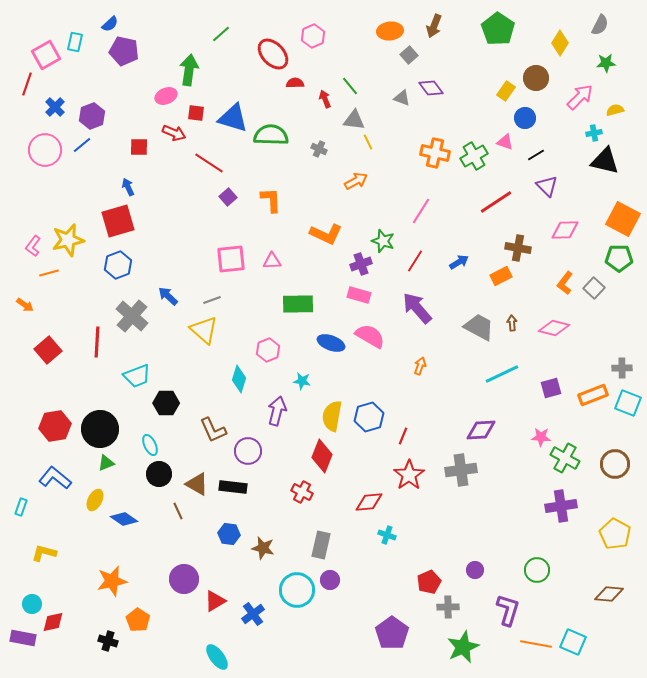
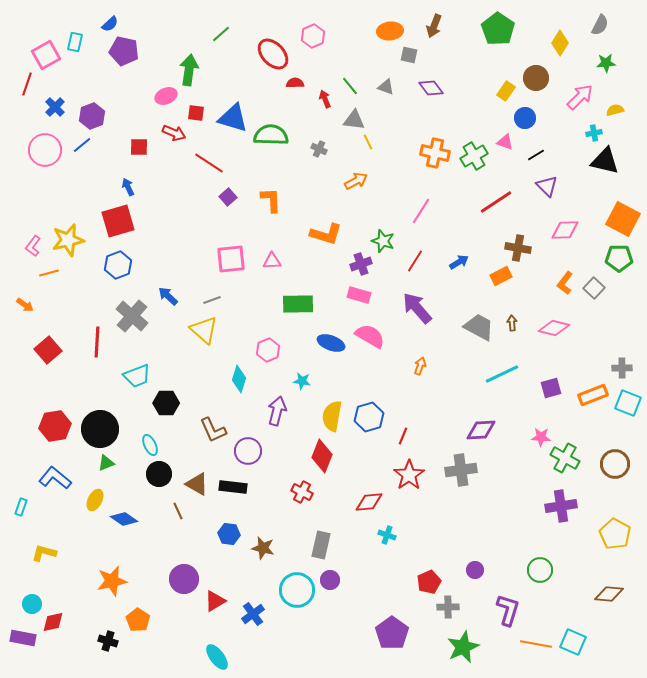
gray square at (409, 55): rotated 36 degrees counterclockwise
gray triangle at (402, 98): moved 16 px left, 11 px up
orange L-shape at (326, 234): rotated 8 degrees counterclockwise
green circle at (537, 570): moved 3 px right
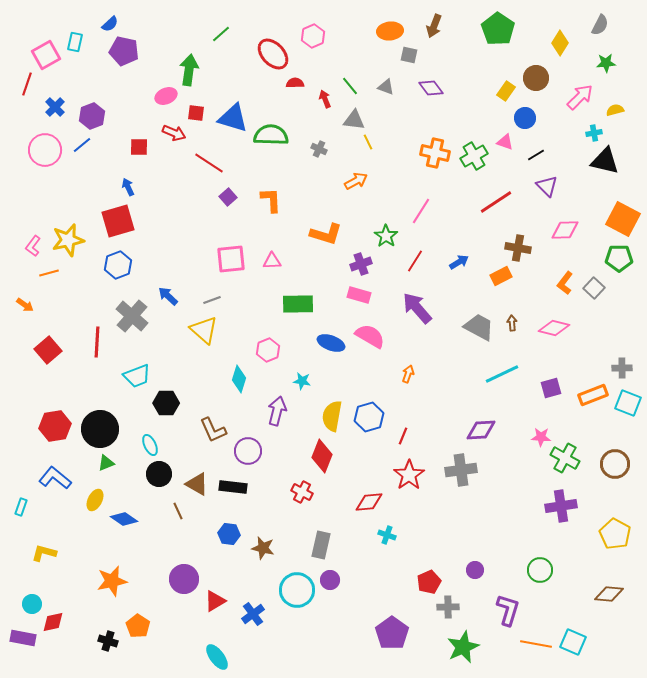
green star at (383, 241): moved 3 px right, 5 px up; rotated 15 degrees clockwise
orange arrow at (420, 366): moved 12 px left, 8 px down
orange pentagon at (138, 620): moved 6 px down
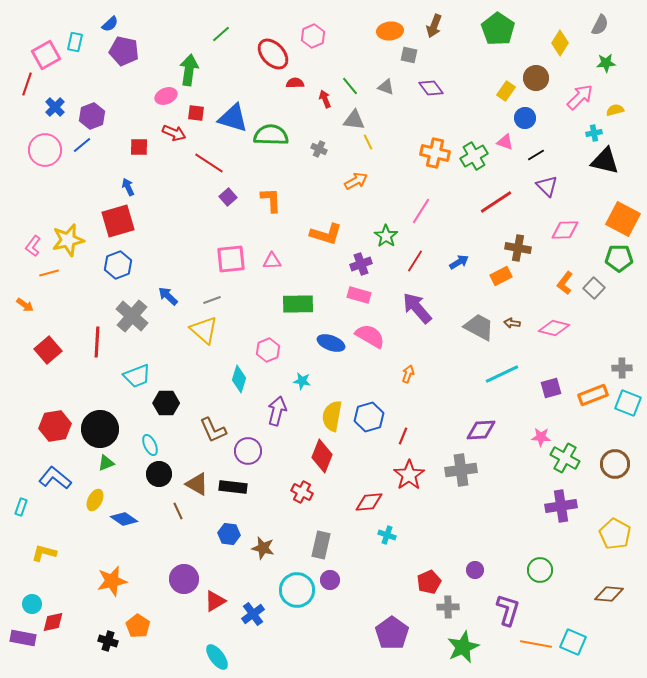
brown arrow at (512, 323): rotated 77 degrees counterclockwise
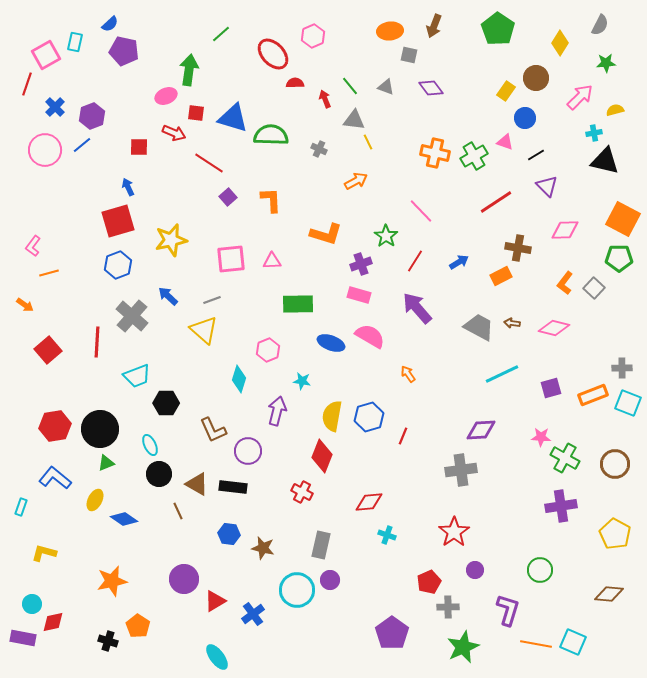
pink line at (421, 211): rotated 76 degrees counterclockwise
yellow star at (68, 240): moved 103 px right
orange arrow at (408, 374): rotated 54 degrees counterclockwise
red star at (409, 475): moved 45 px right, 57 px down
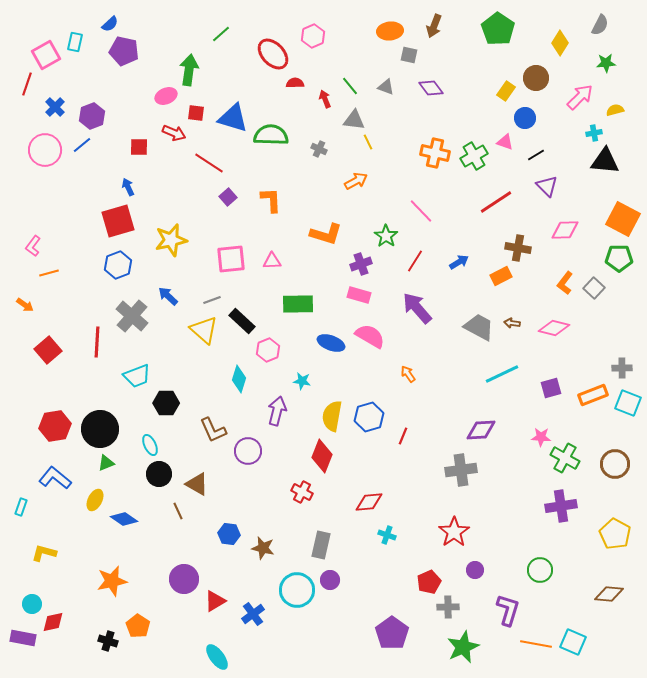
black triangle at (605, 161): rotated 8 degrees counterclockwise
black rectangle at (233, 487): moved 9 px right, 166 px up; rotated 36 degrees clockwise
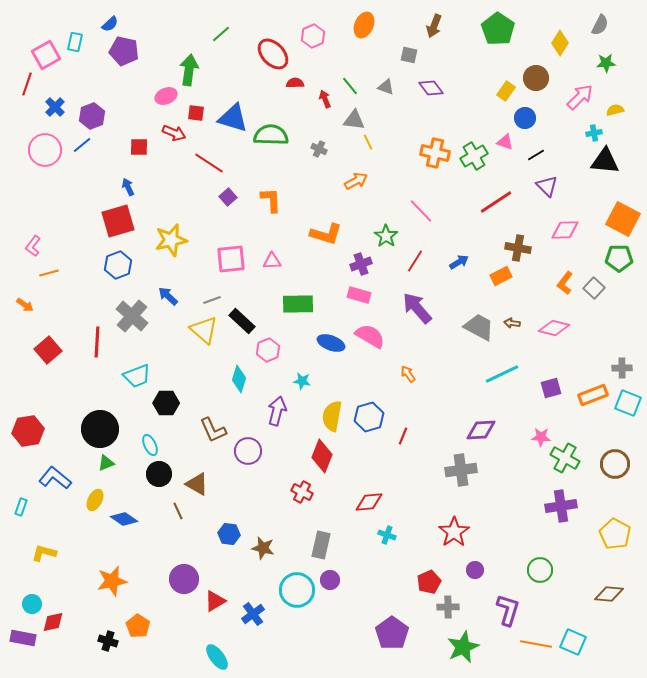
orange ellipse at (390, 31): moved 26 px left, 6 px up; rotated 60 degrees counterclockwise
red hexagon at (55, 426): moved 27 px left, 5 px down
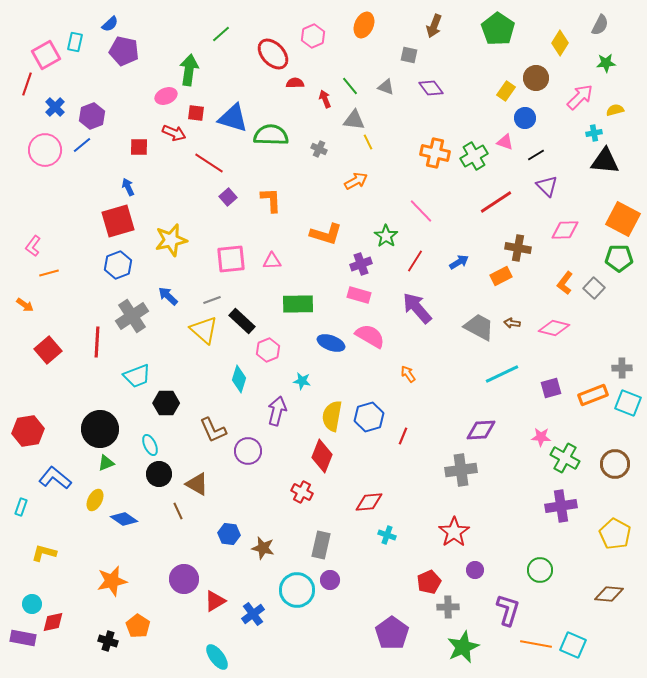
gray cross at (132, 316): rotated 16 degrees clockwise
cyan square at (573, 642): moved 3 px down
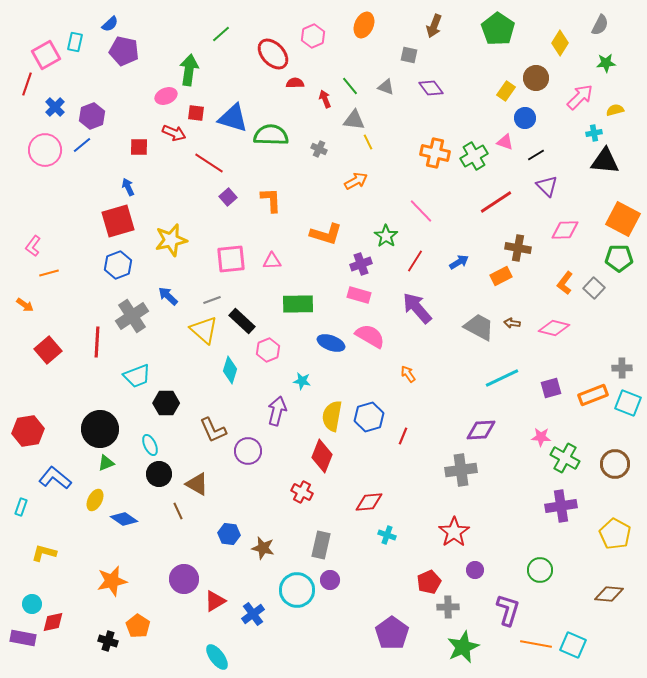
cyan line at (502, 374): moved 4 px down
cyan diamond at (239, 379): moved 9 px left, 9 px up
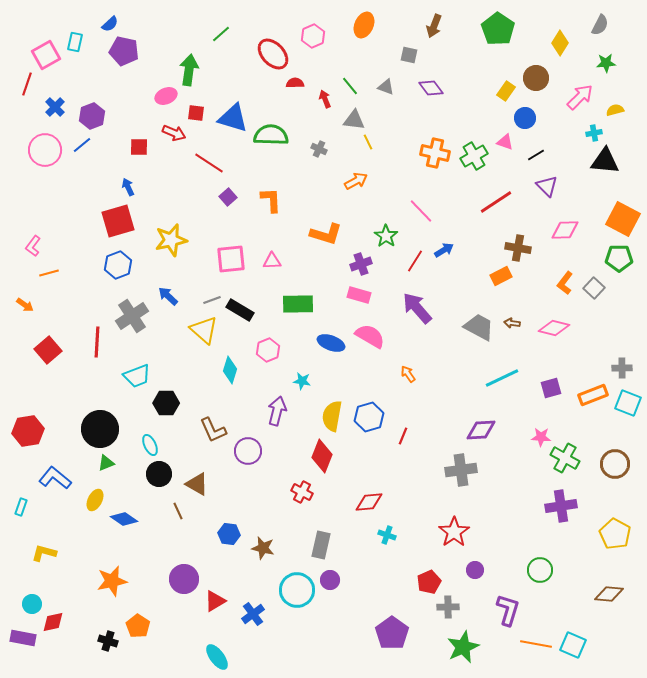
blue arrow at (459, 262): moved 15 px left, 12 px up
black rectangle at (242, 321): moved 2 px left, 11 px up; rotated 12 degrees counterclockwise
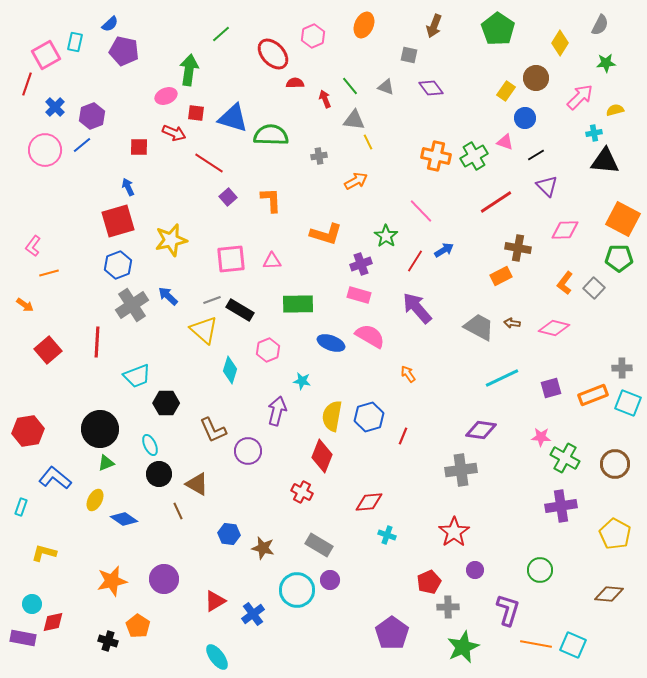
gray cross at (319, 149): moved 7 px down; rotated 35 degrees counterclockwise
orange cross at (435, 153): moved 1 px right, 3 px down
gray cross at (132, 316): moved 11 px up
purple diamond at (481, 430): rotated 12 degrees clockwise
gray rectangle at (321, 545): moved 2 px left; rotated 72 degrees counterclockwise
purple circle at (184, 579): moved 20 px left
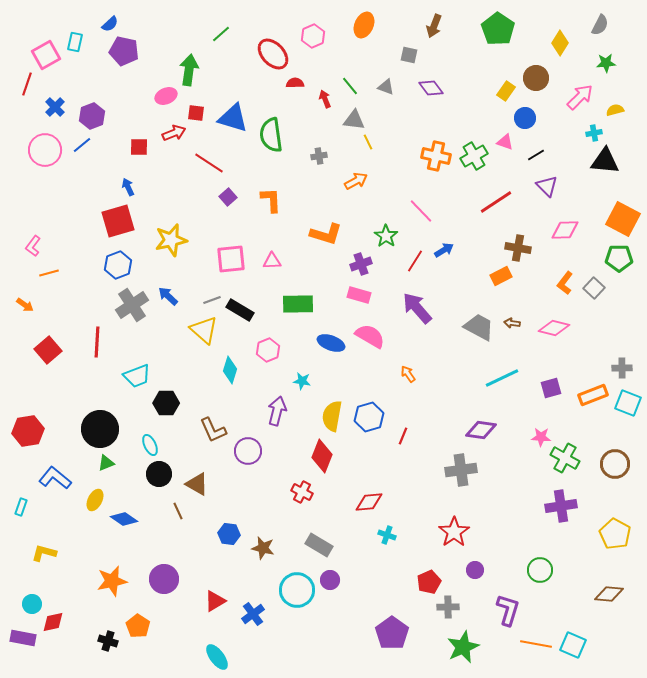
red arrow at (174, 133): rotated 45 degrees counterclockwise
green semicircle at (271, 135): rotated 100 degrees counterclockwise
